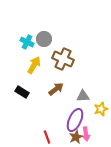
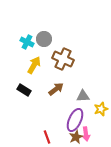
black rectangle: moved 2 px right, 2 px up
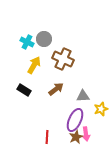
red line: rotated 24 degrees clockwise
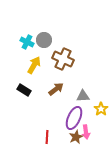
gray circle: moved 1 px down
yellow star: rotated 16 degrees counterclockwise
purple ellipse: moved 1 px left, 2 px up
pink arrow: moved 2 px up
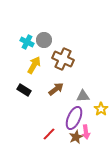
red line: moved 2 px right, 3 px up; rotated 40 degrees clockwise
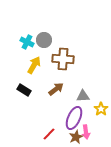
brown cross: rotated 20 degrees counterclockwise
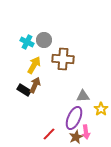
brown arrow: moved 21 px left, 4 px up; rotated 28 degrees counterclockwise
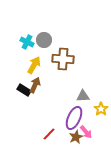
pink arrow: rotated 32 degrees counterclockwise
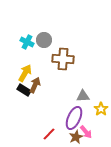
yellow arrow: moved 9 px left, 8 px down
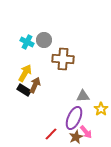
red line: moved 2 px right
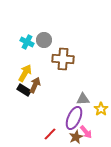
gray triangle: moved 3 px down
red line: moved 1 px left
